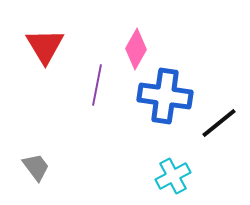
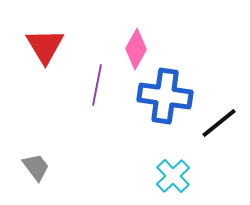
cyan cross: rotated 16 degrees counterclockwise
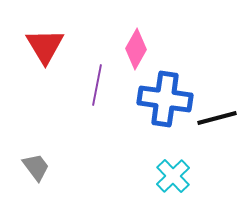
blue cross: moved 3 px down
black line: moved 2 px left, 5 px up; rotated 24 degrees clockwise
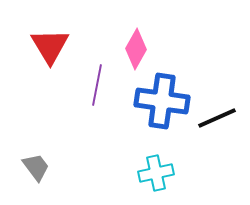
red triangle: moved 5 px right
blue cross: moved 3 px left, 2 px down
black line: rotated 9 degrees counterclockwise
cyan cross: moved 17 px left, 3 px up; rotated 32 degrees clockwise
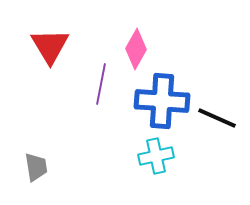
purple line: moved 4 px right, 1 px up
blue cross: rotated 4 degrees counterclockwise
black line: rotated 48 degrees clockwise
gray trapezoid: rotated 28 degrees clockwise
cyan cross: moved 17 px up
